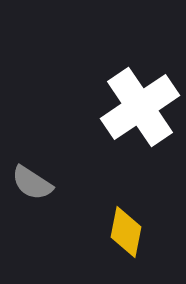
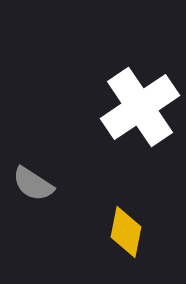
gray semicircle: moved 1 px right, 1 px down
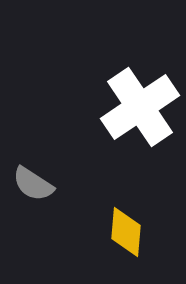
yellow diamond: rotated 6 degrees counterclockwise
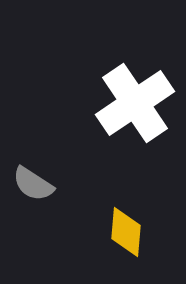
white cross: moved 5 px left, 4 px up
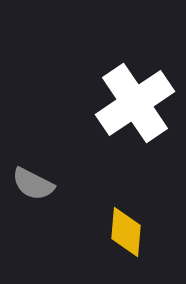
gray semicircle: rotated 6 degrees counterclockwise
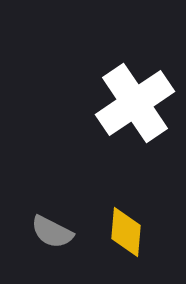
gray semicircle: moved 19 px right, 48 px down
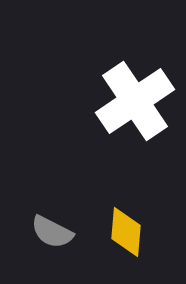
white cross: moved 2 px up
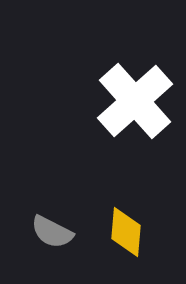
white cross: rotated 8 degrees counterclockwise
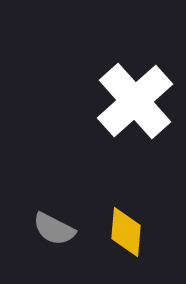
gray semicircle: moved 2 px right, 3 px up
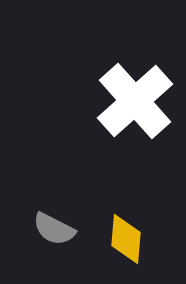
yellow diamond: moved 7 px down
